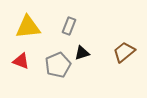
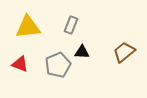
gray rectangle: moved 2 px right, 1 px up
black triangle: moved 1 px up; rotated 21 degrees clockwise
red triangle: moved 1 px left, 3 px down
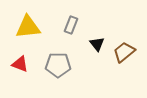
black triangle: moved 15 px right, 8 px up; rotated 49 degrees clockwise
gray pentagon: rotated 25 degrees clockwise
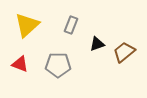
yellow triangle: moved 1 px left, 2 px up; rotated 36 degrees counterclockwise
black triangle: rotated 49 degrees clockwise
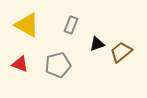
yellow triangle: rotated 48 degrees counterclockwise
brown trapezoid: moved 3 px left
gray pentagon: rotated 15 degrees counterclockwise
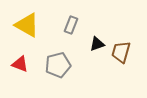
brown trapezoid: rotated 35 degrees counterclockwise
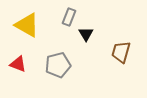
gray rectangle: moved 2 px left, 8 px up
black triangle: moved 11 px left, 10 px up; rotated 42 degrees counterclockwise
red triangle: moved 2 px left
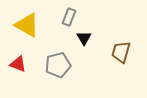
black triangle: moved 2 px left, 4 px down
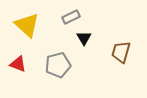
gray rectangle: moved 2 px right; rotated 42 degrees clockwise
yellow triangle: rotated 12 degrees clockwise
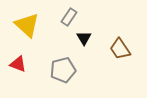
gray rectangle: moved 2 px left; rotated 30 degrees counterclockwise
brown trapezoid: moved 1 px left, 3 px up; rotated 50 degrees counterclockwise
gray pentagon: moved 5 px right, 5 px down
